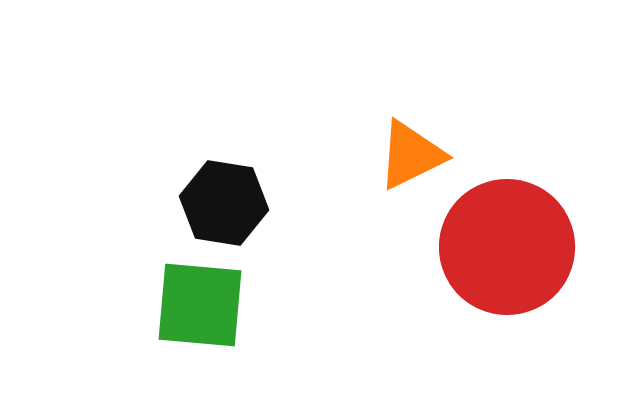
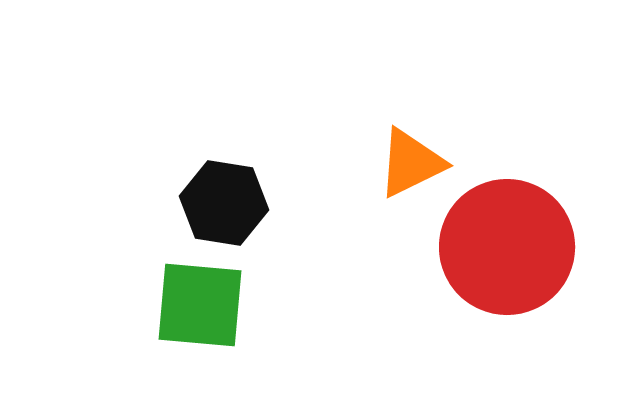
orange triangle: moved 8 px down
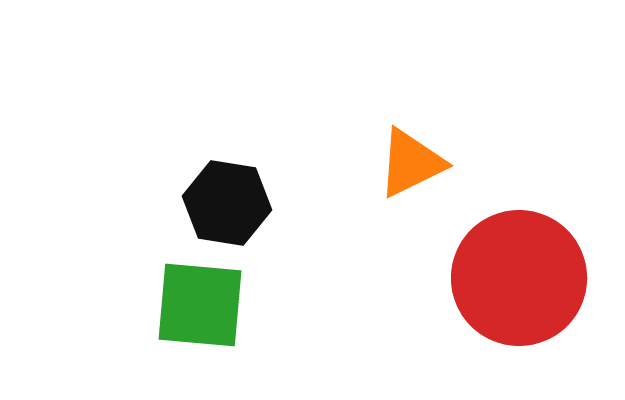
black hexagon: moved 3 px right
red circle: moved 12 px right, 31 px down
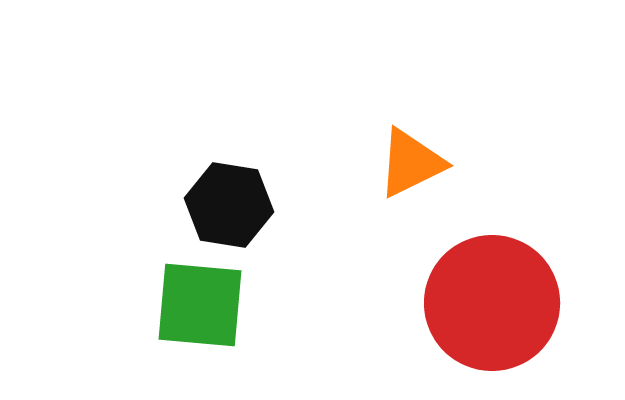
black hexagon: moved 2 px right, 2 px down
red circle: moved 27 px left, 25 px down
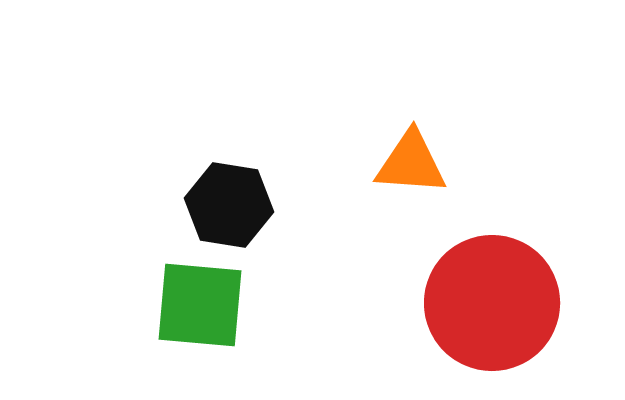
orange triangle: rotated 30 degrees clockwise
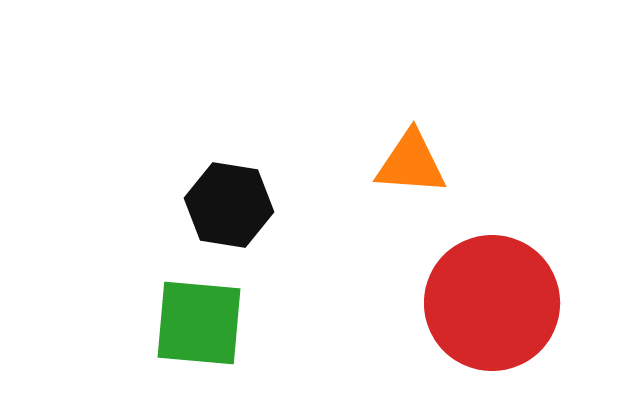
green square: moved 1 px left, 18 px down
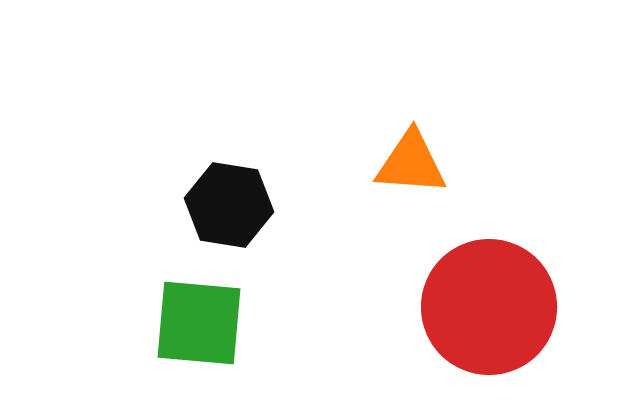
red circle: moved 3 px left, 4 px down
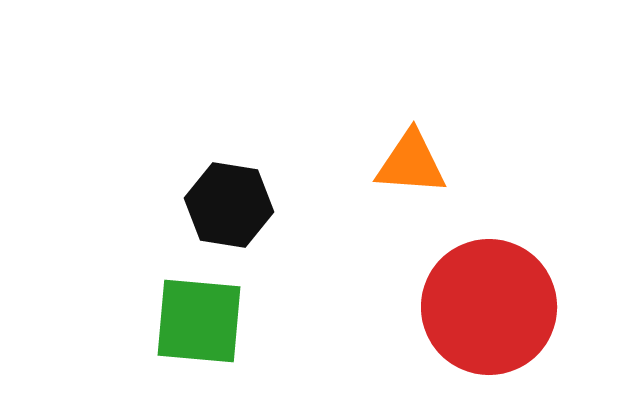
green square: moved 2 px up
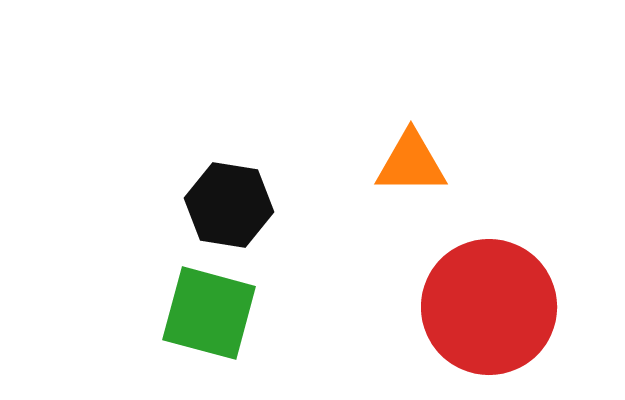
orange triangle: rotated 4 degrees counterclockwise
green square: moved 10 px right, 8 px up; rotated 10 degrees clockwise
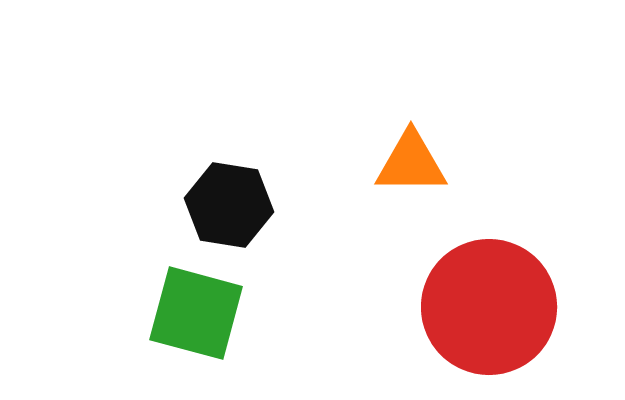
green square: moved 13 px left
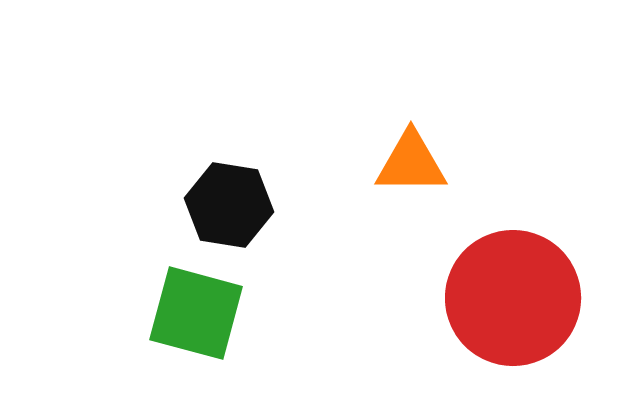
red circle: moved 24 px right, 9 px up
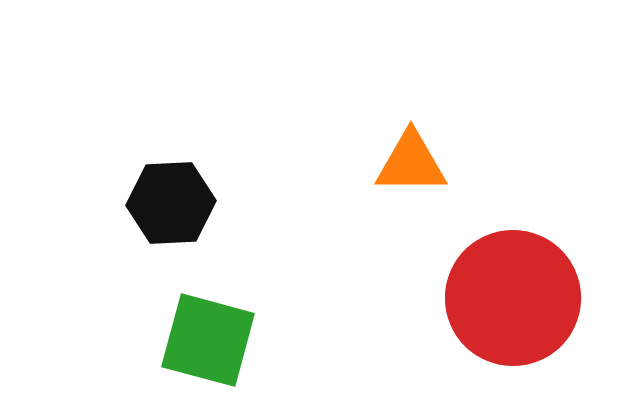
black hexagon: moved 58 px left, 2 px up; rotated 12 degrees counterclockwise
green square: moved 12 px right, 27 px down
